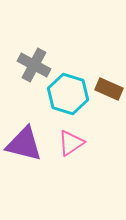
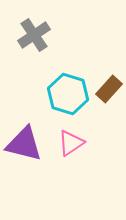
gray cross: moved 30 px up; rotated 28 degrees clockwise
brown rectangle: rotated 72 degrees counterclockwise
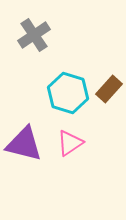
cyan hexagon: moved 1 px up
pink triangle: moved 1 px left
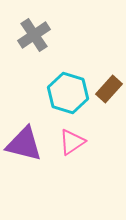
pink triangle: moved 2 px right, 1 px up
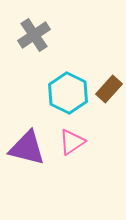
cyan hexagon: rotated 9 degrees clockwise
purple triangle: moved 3 px right, 4 px down
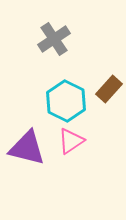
gray cross: moved 20 px right, 4 px down
cyan hexagon: moved 2 px left, 8 px down
pink triangle: moved 1 px left, 1 px up
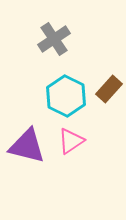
cyan hexagon: moved 5 px up
purple triangle: moved 2 px up
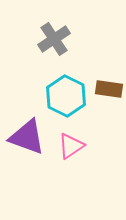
brown rectangle: rotated 56 degrees clockwise
pink triangle: moved 5 px down
purple triangle: moved 9 px up; rotated 6 degrees clockwise
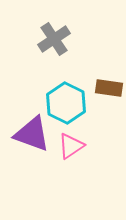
brown rectangle: moved 1 px up
cyan hexagon: moved 7 px down
purple triangle: moved 5 px right, 3 px up
